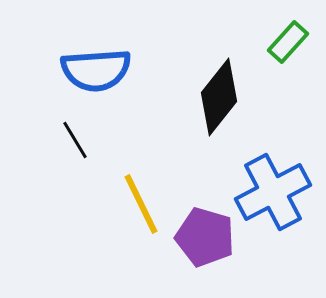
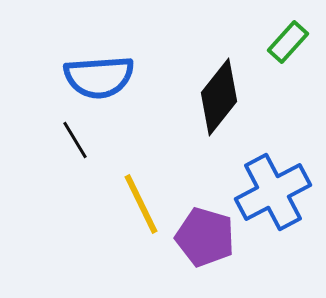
blue semicircle: moved 3 px right, 7 px down
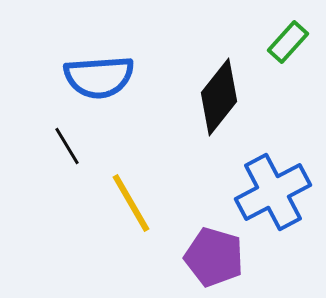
black line: moved 8 px left, 6 px down
yellow line: moved 10 px left, 1 px up; rotated 4 degrees counterclockwise
purple pentagon: moved 9 px right, 20 px down
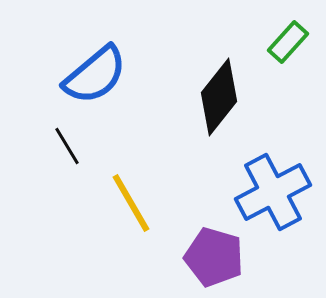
blue semicircle: moved 4 px left, 2 px up; rotated 36 degrees counterclockwise
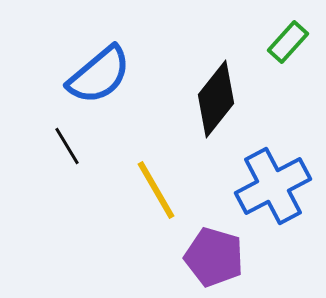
blue semicircle: moved 4 px right
black diamond: moved 3 px left, 2 px down
blue cross: moved 6 px up
yellow line: moved 25 px right, 13 px up
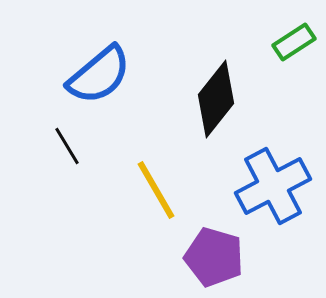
green rectangle: moved 6 px right; rotated 15 degrees clockwise
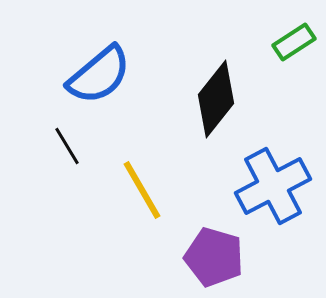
yellow line: moved 14 px left
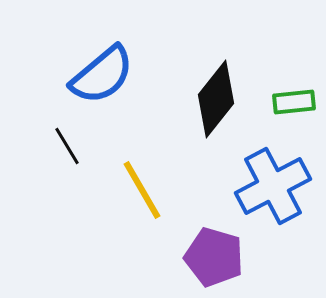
green rectangle: moved 60 px down; rotated 27 degrees clockwise
blue semicircle: moved 3 px right
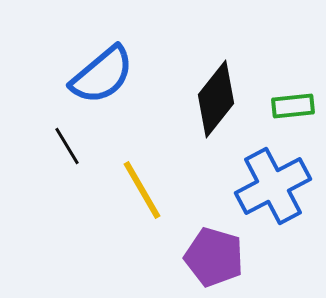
green rectangle: moved 1 px left, 4 px down
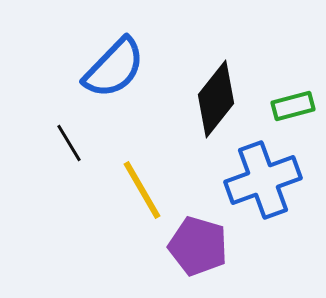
blue semicircle: moved 12 px right, 7 px up; rotated 6 degrees counterclockwise
green rectangle: rotated 9 degrees counterclockwise
black line: moved 2 px right, 3 px up
blue cross: moved 10 px left, 6 px up; rotated 8 degrees clockwise
purple pentagon: moved 16 px left, 11 px up
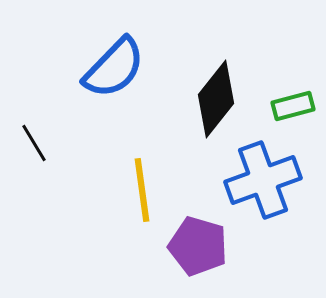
black line: moved 35 px left
yellow line: rotated 22 degrees clockwise
